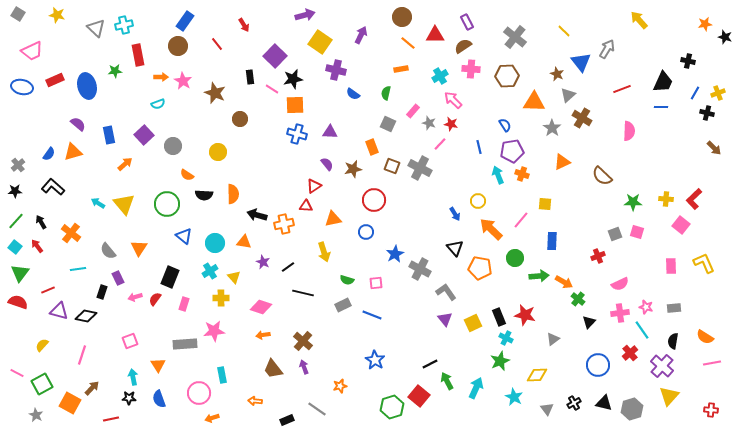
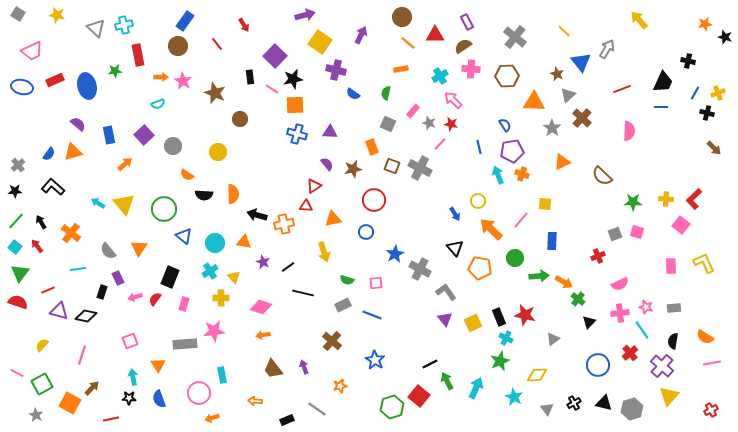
brown cross at (582, 118): rotated 12 degrees clockwise
green circle at (167, 204): moved 3 px left, 5 px down
brown cross at (303, 341): moved 29 px right
red cross at (711, 410): rotated 32 degrees counterclockwise
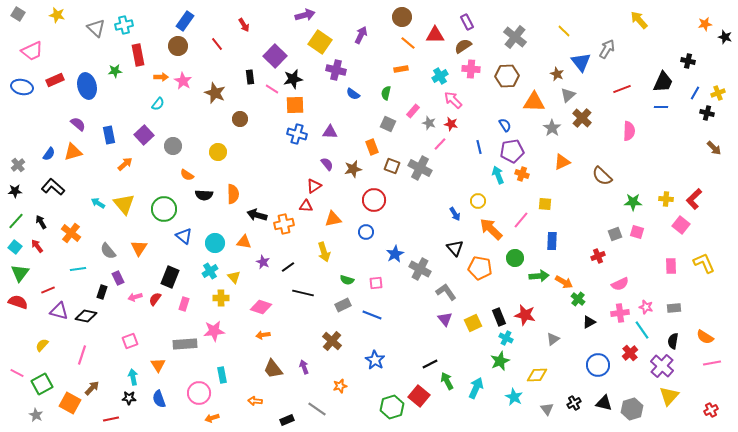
cyan semicircle at (158, 104): rotated 32 degrees counterclockwise
black triangle at (589, 322): rotated 16 degrees clockwise
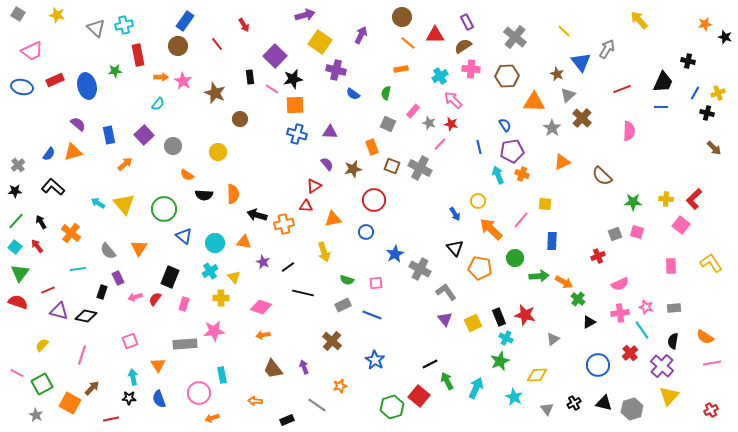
yellow L-shape at (704, 263): moved 7 px right; rotated 10 degrees counterclockwise
gray line at (317, 409): moved 4 px up
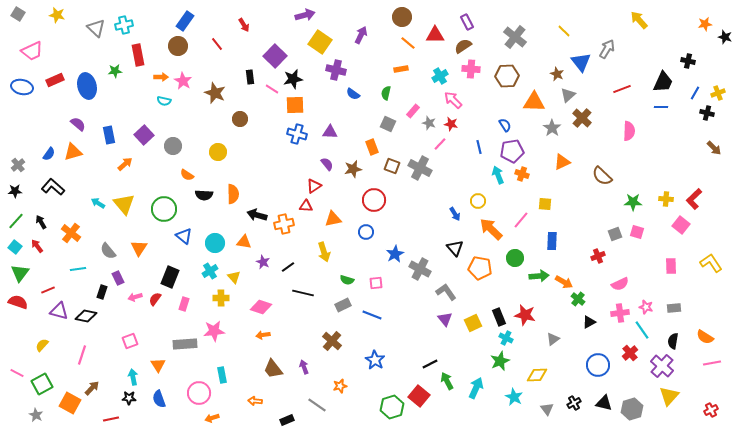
cyan semicircle at (158, 104): moved 6 px right, 3 px up; rotated 64 degrees clockwise
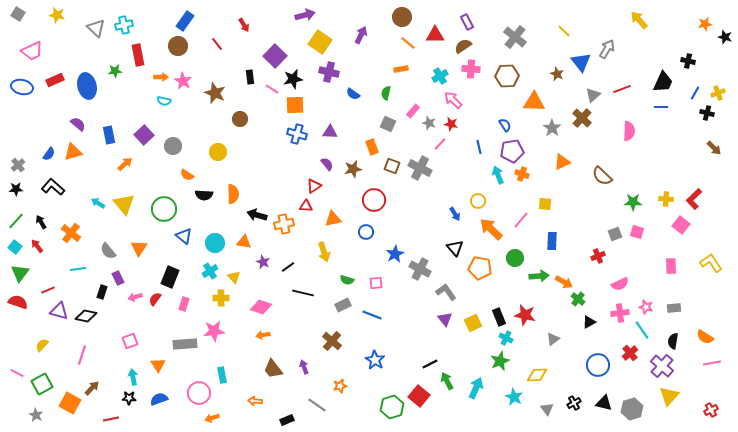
purple cross at (336, 70): moved 7 px left, 2 px down
gray triangle at (568, 95): moved 25 px right
black star at (15, 191): moved 1 px right, 2 px up
blue semicircle at (159, 399): rotated 90 degrees clockwise
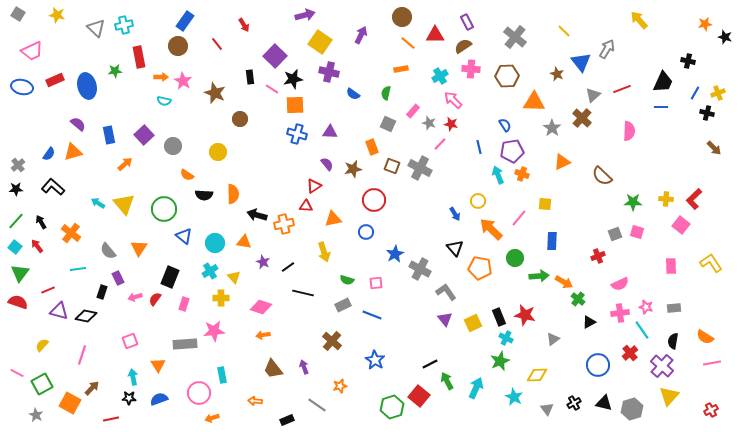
red rectangle at (138, 55): moved 1 px right, 2 px down
pink line at (521, 220): moved 2 px left, 2 px up
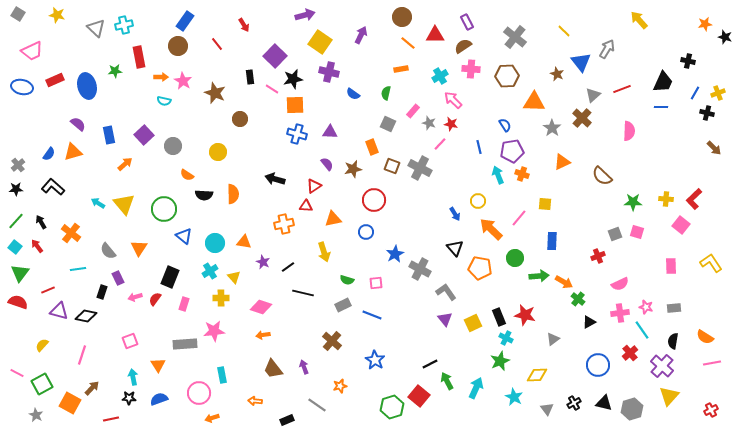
black arrow at (257, 215): moved 18 px right, 36 px up
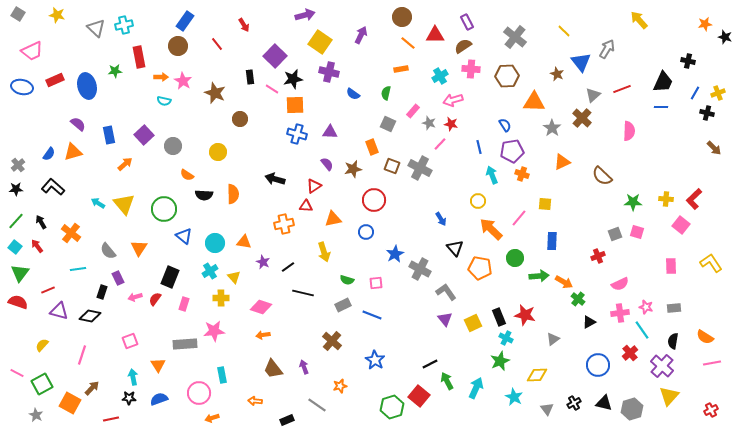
pink arrow at (453, 100): rotated 60 degrees counterclockwise
cyan arrow at (498, 175): moved 6 px left
blue arrow at (455, 214): moved 14 px left, 5 px down
black diamond at (86, 316): moved 4 px right
